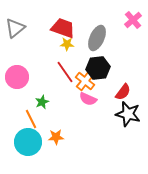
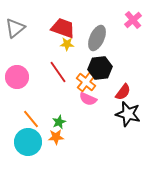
black hexagon: moved 2 px right
red line: moved 7 px left
orange cross: moved 1 px right, 1 px down
green star: moved 17 px right, 20 px down
orange line: rotated 12 degrees counterclockwise
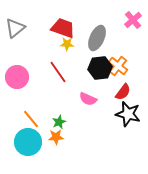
orange cross: moved 32 px right, 16 px up
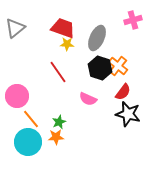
pink cross: rotated 24 degrees clockwise
black hexagon: rotated 25 degrees clockwise
pink circle: moved 19 px down
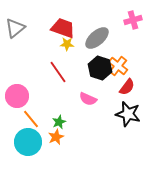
gray ellipse: rotated 25 degrees clockwise
red semicircle: moved 4 px right, 5 px up
orange star: rotated 21 degrees counterclockwise
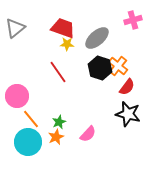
pink semicircle: moved 35 px down; rotated 72 degrees counterclockwise
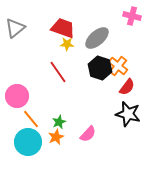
pink cross: moved 1 px left, 4 px up; rotated 30 degrees clockwise
